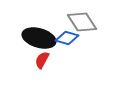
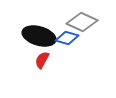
gray diamond: rotated 32 degrees counterclockwise
black ellipse: moved 2 px up
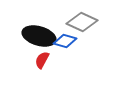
blue diamond: moved 2 px left, 3 px down
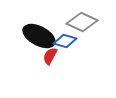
black ellipse: rotated 12 degrees clockwise
red semicircle: moved 8 px right, 4 px up
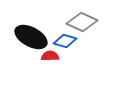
black ellipse: moved 8 px left, 1 px down
red semicircle: rotated 60 degrees clockwise
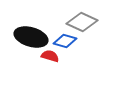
black ellipse: rotated 12 degrees counterclockwise
red semicircle: rotated 18 degrees clockwise
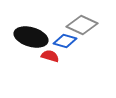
gray diamond: moved 3 px down
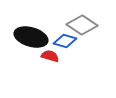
gray diamond: rotated 8 degrees clockwise
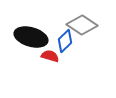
blue diamond: rotated 60 degrees counterclockwise
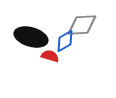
gray diamond: rotated 36 degrees counterclockwise
blue diamond: rotated 15 degrees clockwise
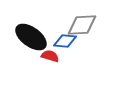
black ellipse: rotated 20 degrees clockwise
blue diamond: rotated 35 degrees clockwise
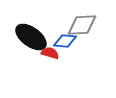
red semicircle: moved 3 px up
